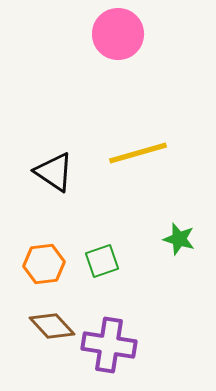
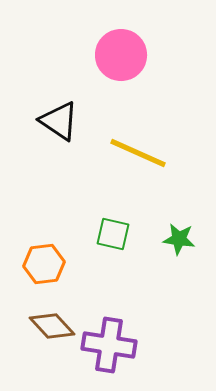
pink circle: moved 3 px right, 21 px down
yellow line: rotated 40 degrees clockwise
black triangle: moved 5 px right, 51 px up
green star: rotated 8 degrees counterclockwise
green square: moved 11 px right, 27 px up; rotated 32 degrees clockwise
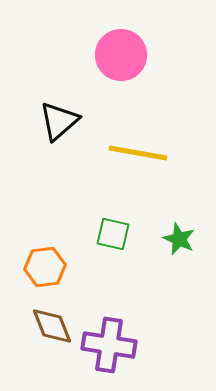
black triangle: rotated 45 degrees clockwise
yellow line: rotated 14 degrees counterclockwise
green star: rotated 16 degrees clockwise
orange hexagon: moved 1 px right, 3 px down
brown diamond: rotated 21 degrees clockwise
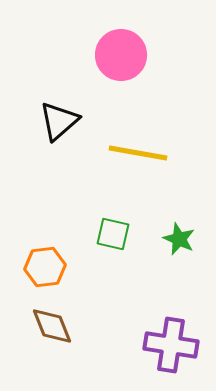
purple cross: moved 62 px right
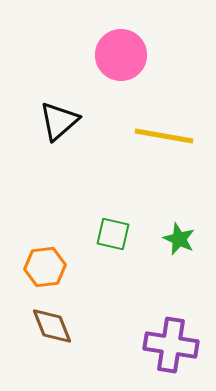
yellow line: moved 26 px right, 17 px up
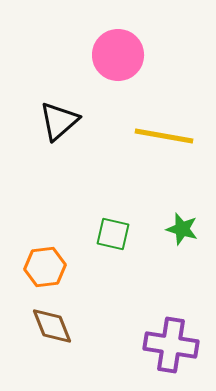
pink circle: moved 3 px left
green star: moved 3 px right, 10 px up; rotated 8 degrees counterclockwise
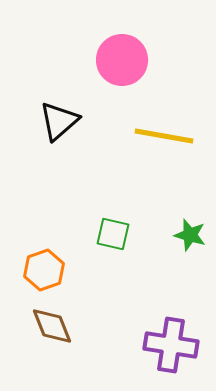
pink circle: moved 4 px right, 5 px down
green star: moved 8 px right, 6 px down
orange hexagon: moved 1 px left, 3 px down; rotated 12 degrees counterclockwise
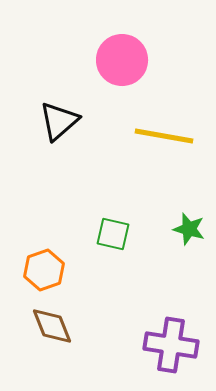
green star: moved 1 px left, 6 px up
